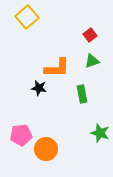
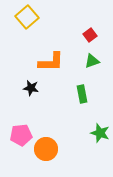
orange L-shape: moved 6 px left, 6 px up
black star: moved 8 px left
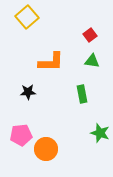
green triangle: rotated 28 degrees clockwise
black star: moved 3 px left, 4 px down; rotated 14 degrees counterclockwise
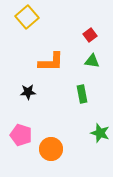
pink pentagon: rotated 25 degrees clockwise
orange circle: moved 5 px right
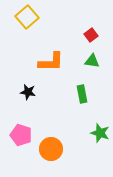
red square: moved 1 px right
black star: rotated 14 degrees clockwise
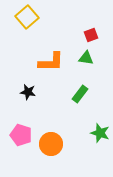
red square: rotated 16 degrees clockwise
green triangle: moved 6 px left, 3 px up
green rectangle: moved 2 px left; rotated 48 degrees clockwise
orange circle: moved 5 px up
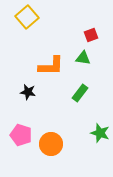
green triangle: moved 3 px left
orange L-shape: moved 4 px down
green rectangle: moved 1 px up
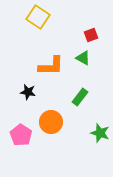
yellow square: moved 11 px right; rotated 15 degrees counterclockwise
green triangle: rotated 21 degrees clockwise
green rectangle: moved 4 px down
pink pentagon: rotated 15 degrees clockwise
orange circle: moved 22 px up
